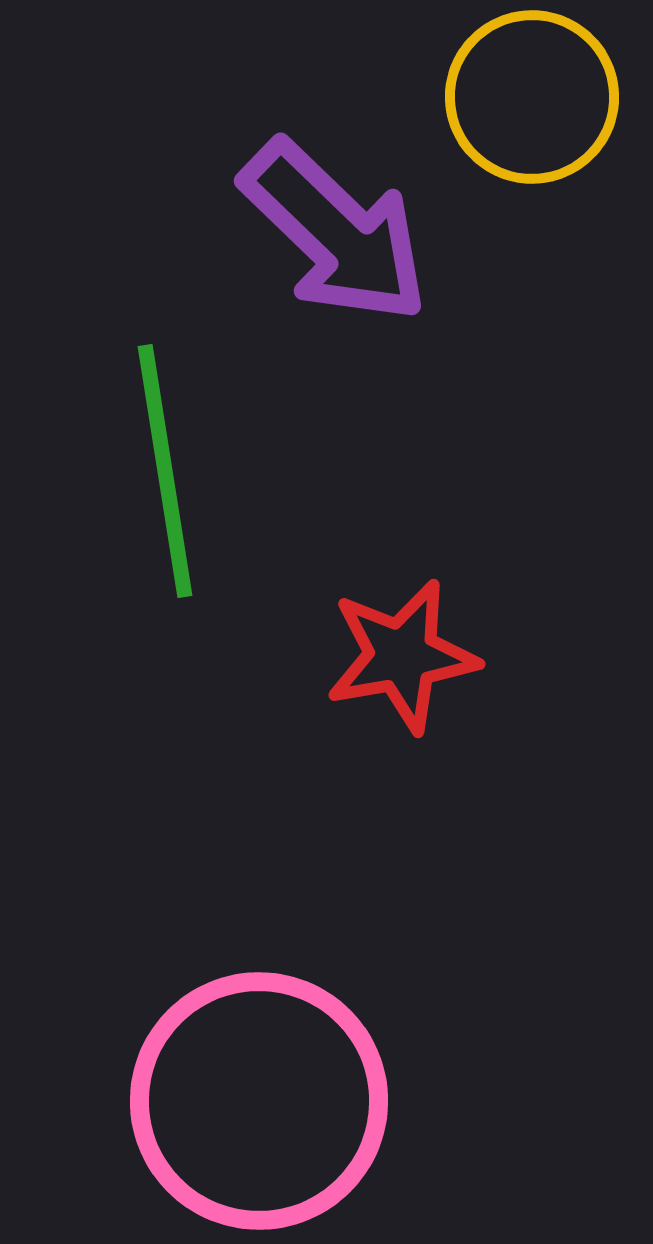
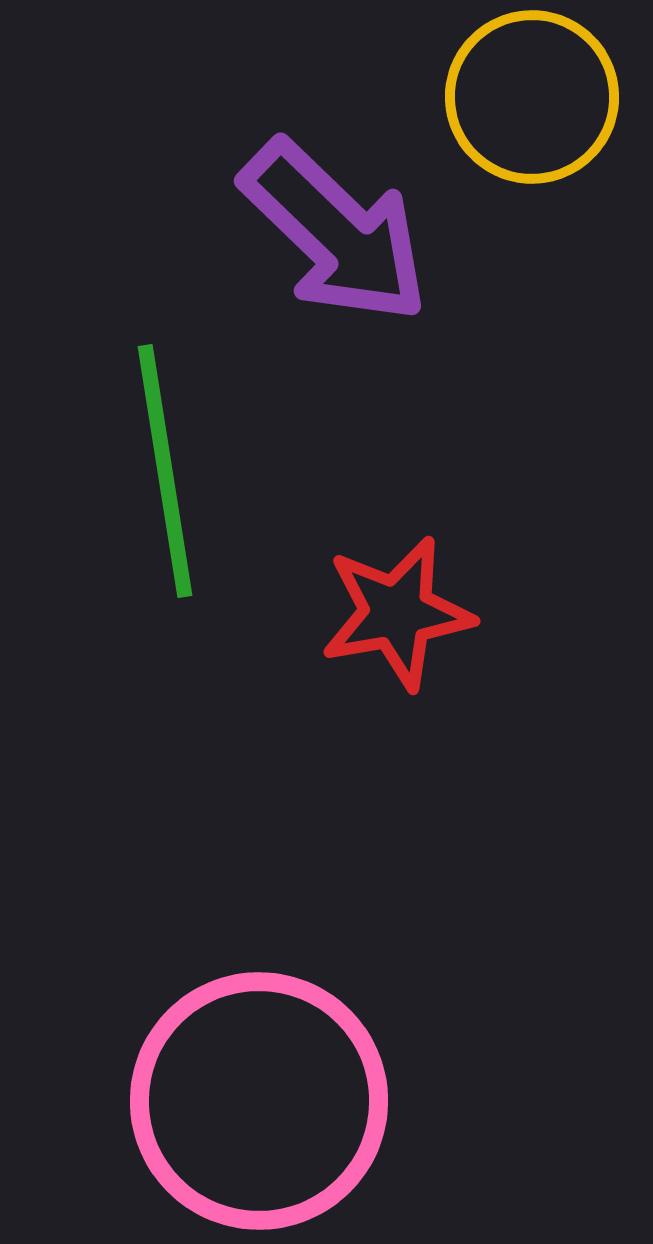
red star: moved 5 px left, 43 px up
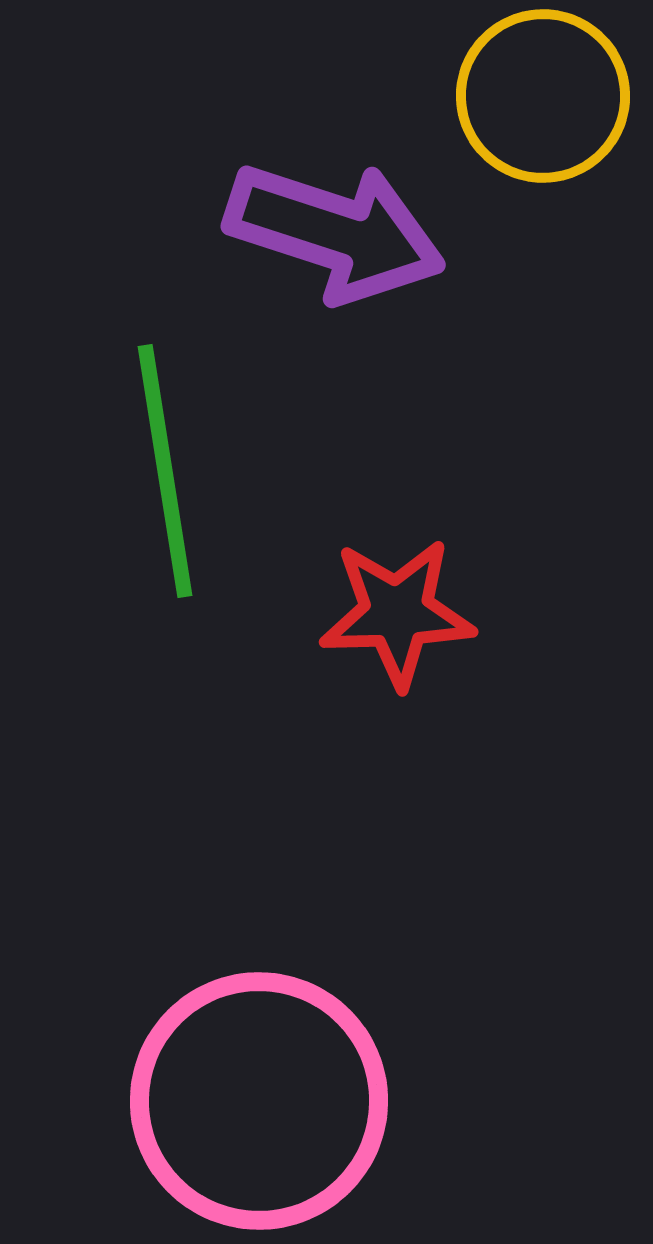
yellow circle: moved 11 px right, 1 px up
purple arrow: rotated 26 degrees counterclockwise
red star: rotated 8 degrees clockwise
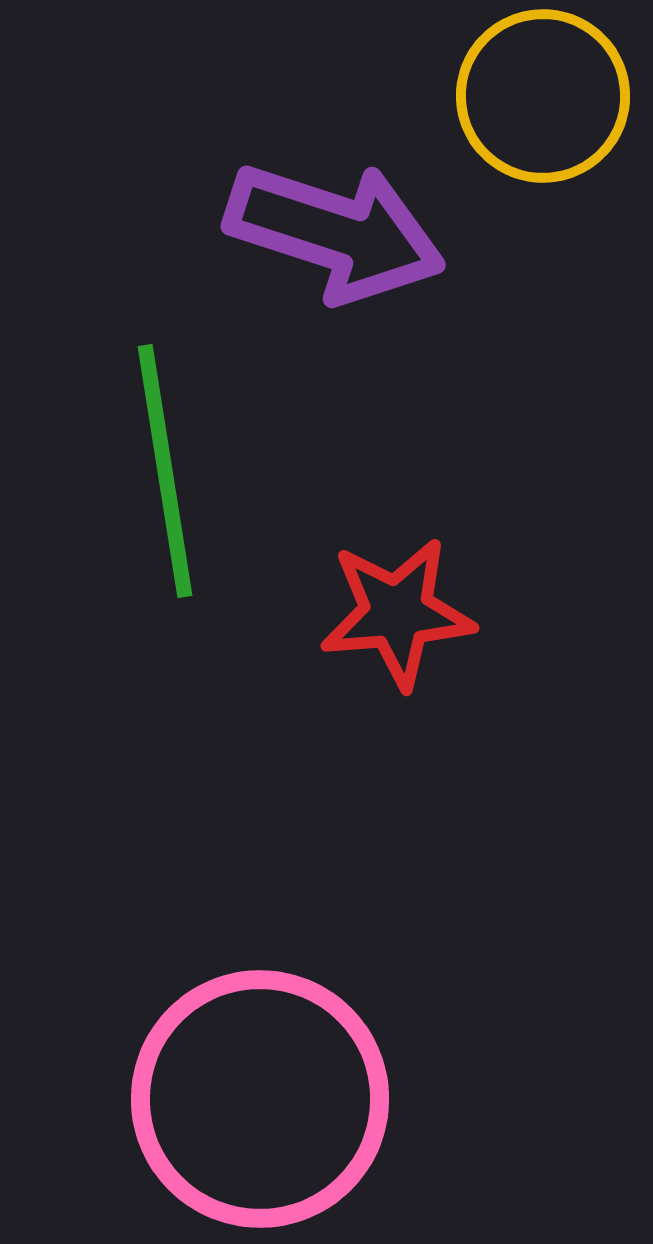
red star: rotated 3 degrees counterclockwise
pink circle: moved 1 px right, 2 px up
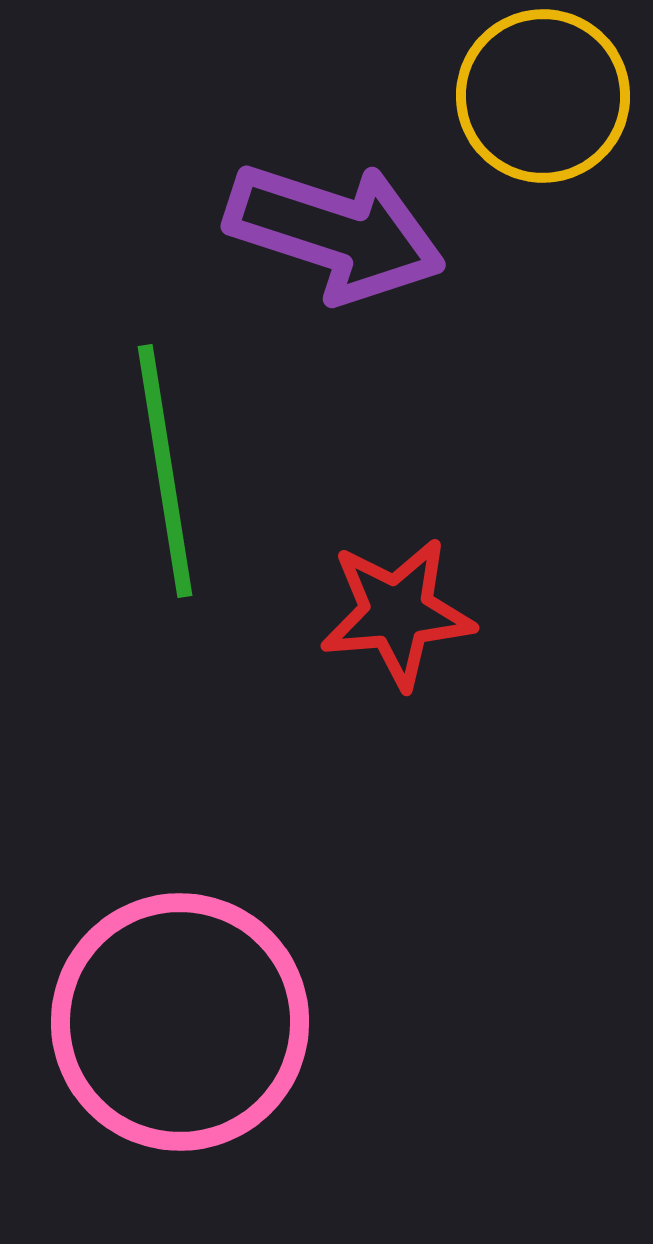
pink circle: moved 80 px left, 77 px up
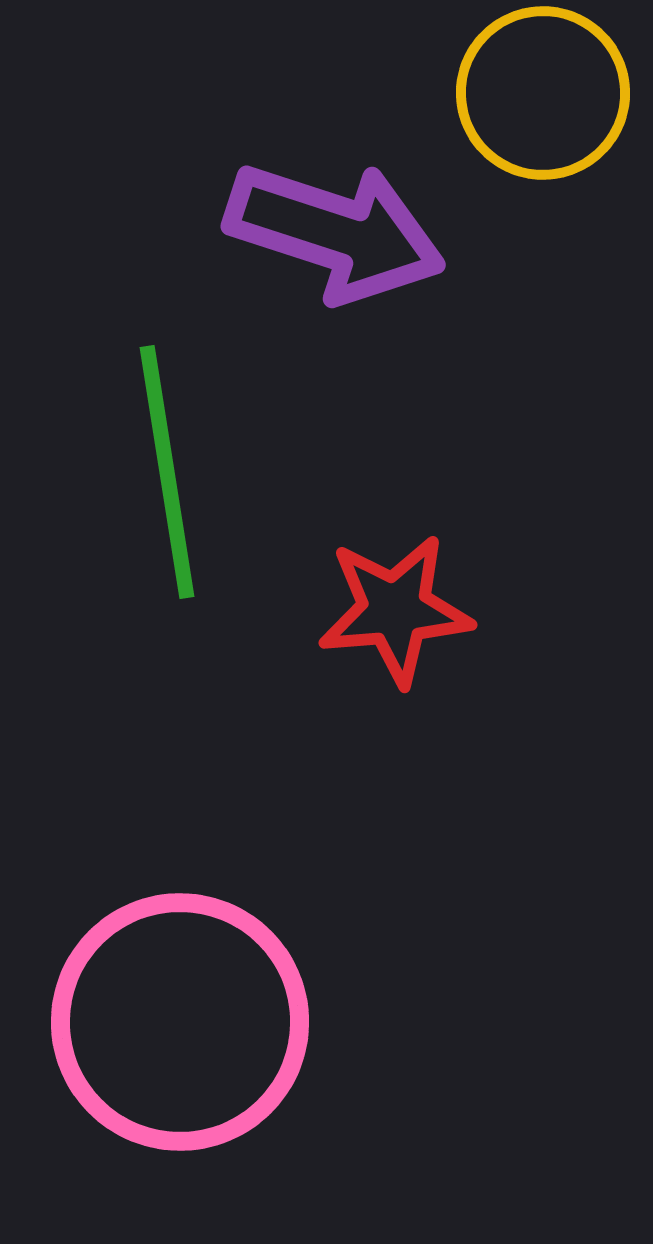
yellow circle: moved 3 px up
green line: moved 2 px right, 1 px down
red star: moved 2 px left, 3 px up
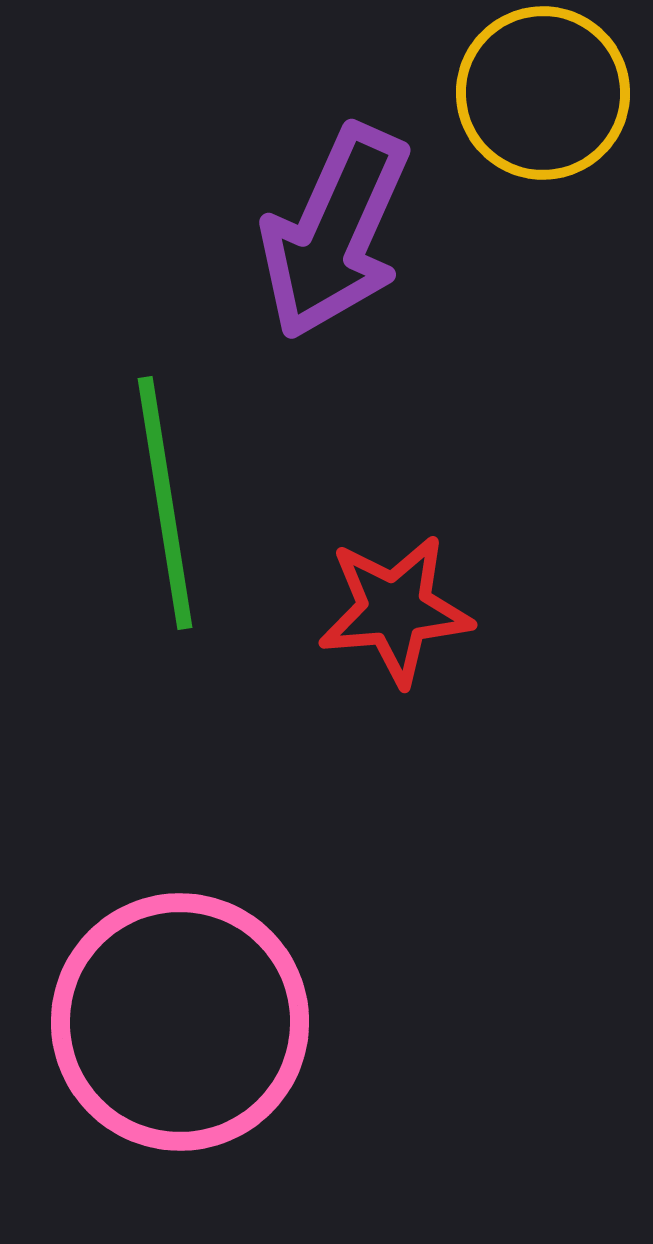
purple arrow: rotated 96 degrees clockwise
green line: moved 2 px left, 31 px down
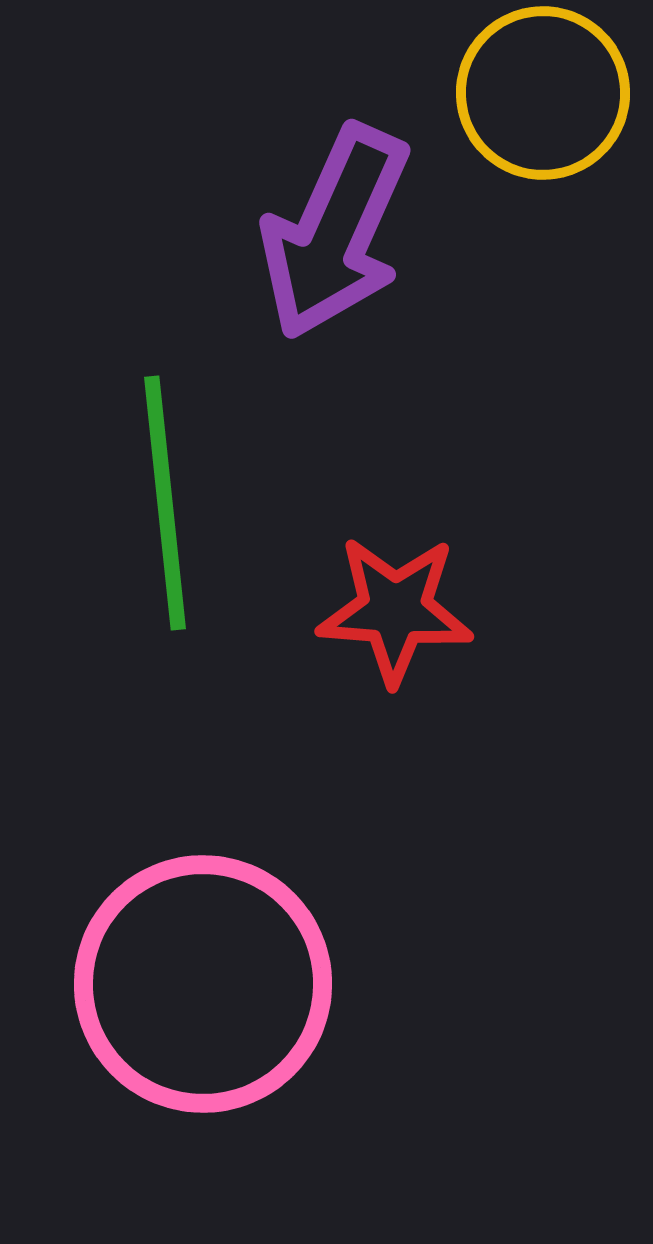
green line: rotated 3 degrees clockwise
red star: rotated 9 degrees clockwise
pink circle: moved 23 px right, 38 px up
